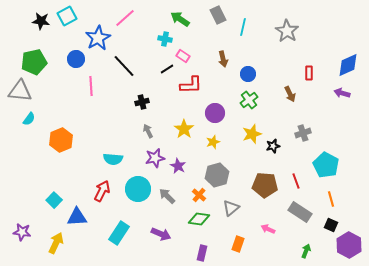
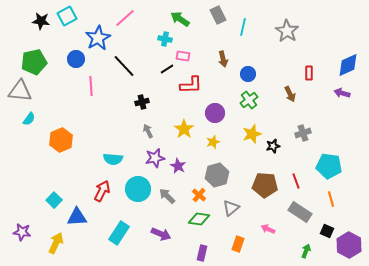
pink rectangle at (183, 56): rotated 24 degrees counterclockwise
cyan pentagon at (326, 165): moved 3 px right, 1 px down; rotated 20 degrees counterclockwise
black square at (331, 225): moved 4 px left, 6 px down
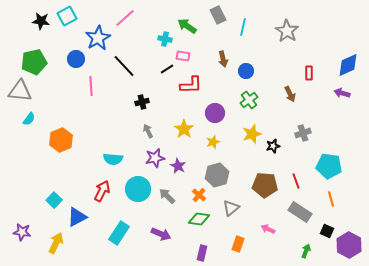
green arrow at (180, 19): moved 7 px right, 7 px down
blue circle at (248, 74): moved 2 px left, 3 px up
blue triangle at (77, 217): rotated 25 degrees counterclockwise
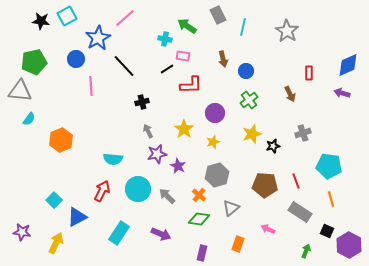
purple star at (155, 158): moved 2 px right, 4 px up
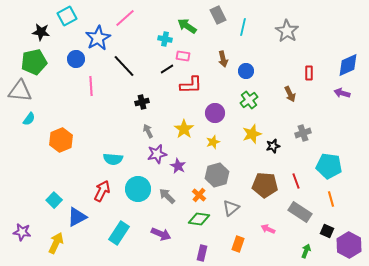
black star at (41, 21): moved 11 px down
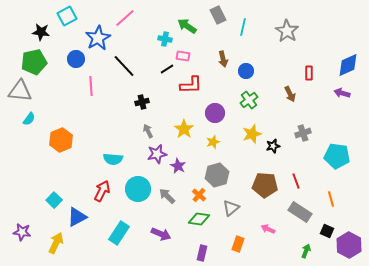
cyan pentagon at (329, 166): moved 8 px right, 10 px up
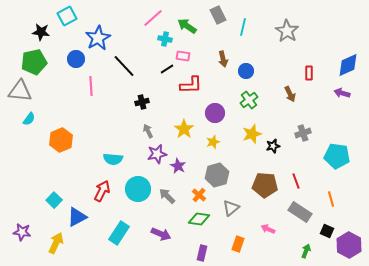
pink line at (125, 18): moved 28 px right
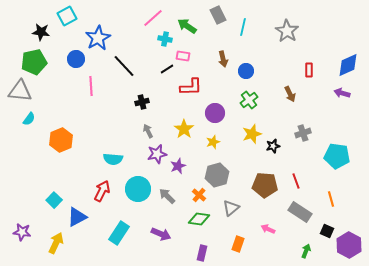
red rectangle at (309, 73): moved 3 px up
red L-shape at (191, 85): moved 2 px down
purple star at (178, 166): rotated 21 degrees clockwise
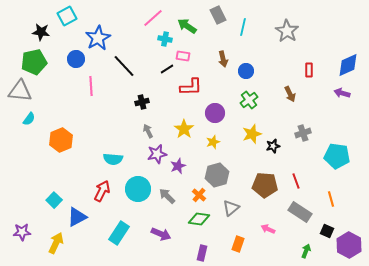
purple star at (22, 232): rotated 12 degrees counterclockwise
